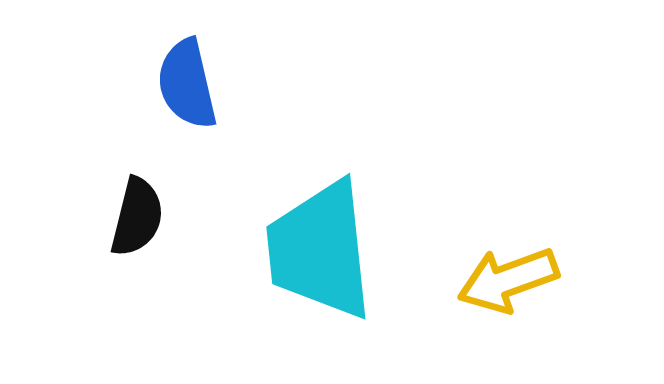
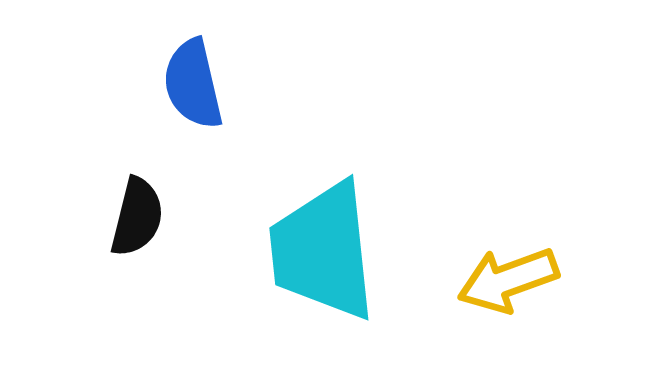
blue semicircle: moved 6 px right
cyan trapezoid: moved 3 px right, 1 px down
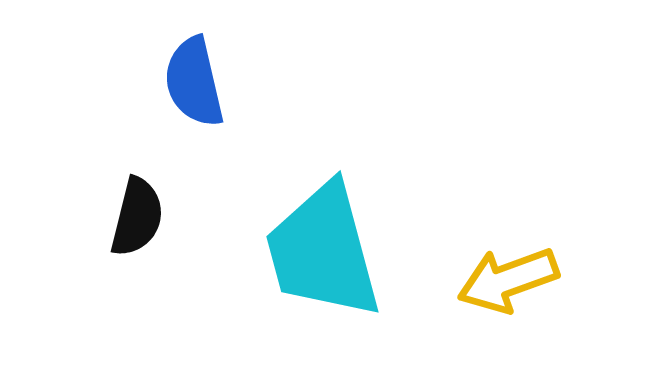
blue semicircle: moved 1 px right, 2 px up
cyan trapezoid: rotated 9 degrees counterclockwise
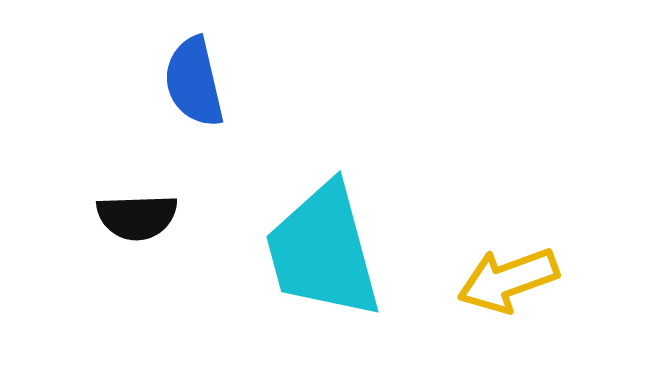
black semicircle: rotated 74 degrees clockwise
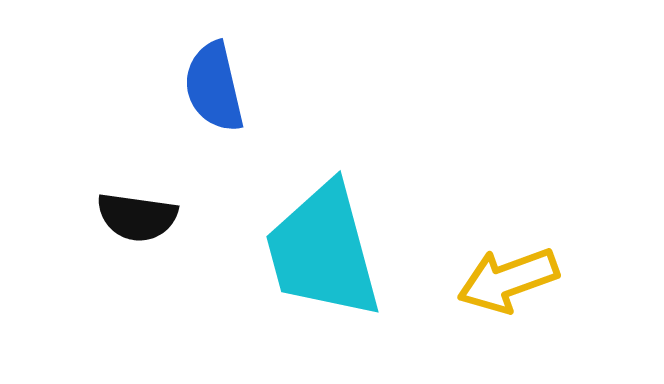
blue semicircle: moved 20 px right, 5 px down
black semicircle: rotated 10 degrees clockwise
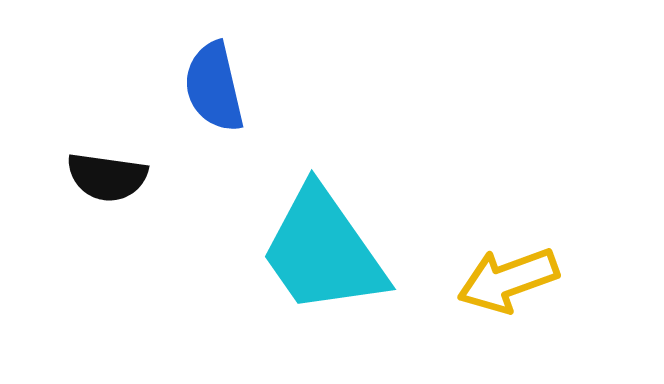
black semicircle: moved 30 px left, 40 px up
cyan trapezoid: rotated 20 degrees counterclockwise
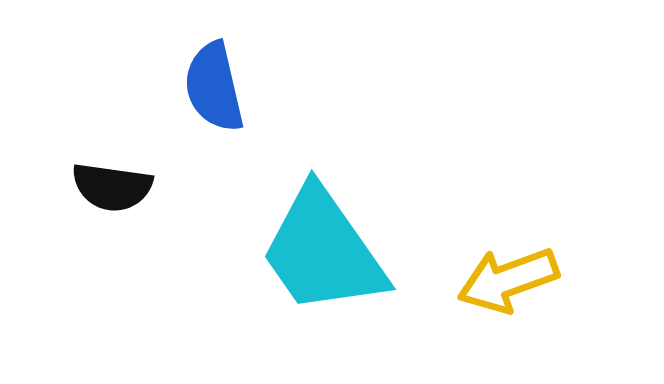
black semicircle: moved 5 px right, 10 px down
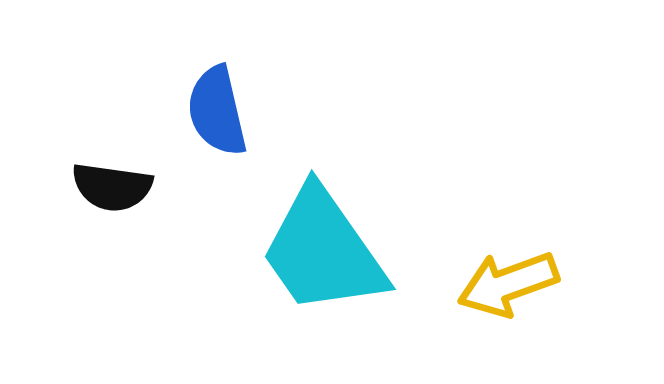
blue semicircle: moved 3 px right, 24 px down
yellow arrow: moved 4 px down
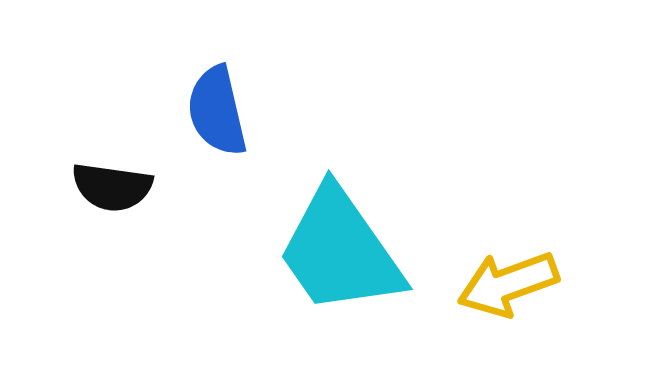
cyan trapezoid: moved 17 px right
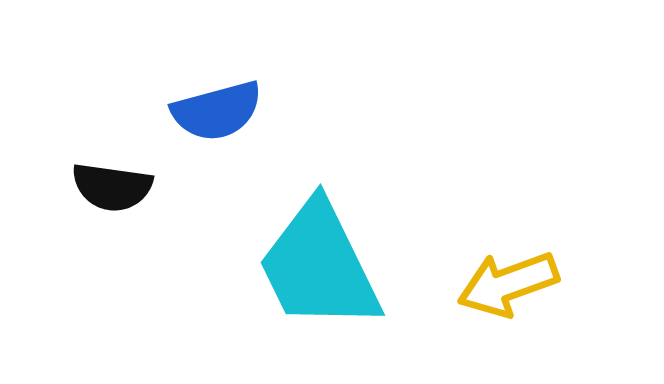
blue semicircle: rotated 92 degrees counterclockwise
cyan trapezoid: moved 21 px left, 15 px down; rotated 9 degrees clockwise
